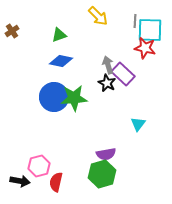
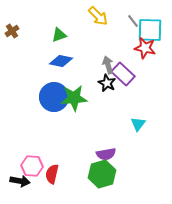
gray line: moved 2 px left; rotated 40 degrees counterclockwise
pink hexagon: moved 7 px left; rotated 20 degrees clockwise
red semicircle: moved 4 px left, 8 px up
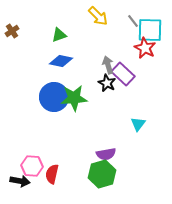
red star: rotated 15 degrees clockwise
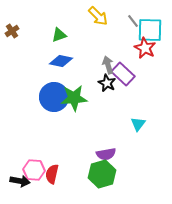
pink hexagon: moved 2 px right, 4 px down
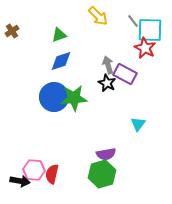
blue diamond: rotated 30 degrees counterclockwise
purple rectangle: moved 2 px right; rotated 15 degrees counterclockwise
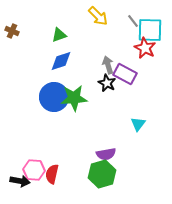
brown cross: rotated 32 degrees counterclockwise
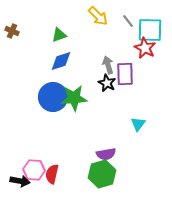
gray line: moved 5 px left
purple rectangle: rotated 60 degrees clockwise
blue circle: moved 1 px left
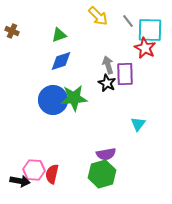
blue circle: moved 3 px down
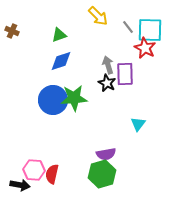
gray line: moved 6 px down
black arrow: moved 4 px down
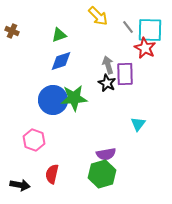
pink hexagon: moved 30 px up; rotated 15 degrees clockwise
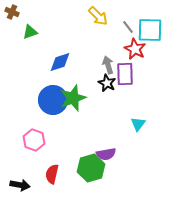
brown cross: moved 19 px up
green triangle: moved 29 px left, 3 px up
red star: moved 10 px left, 1 px down
blue diamond: moved 1 px left, 1 px down
green star: moved 1 px left; rotated 16 degrees counterclockwise
green hexagon: moved 11 px left, 6 px up
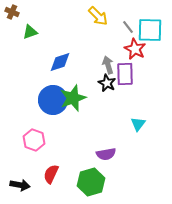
green hexagon: moved 14 px down
red semicircle: moved 1 px left; rotated 12 degrees clockwise
